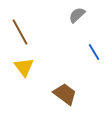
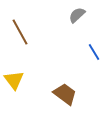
yellow triangle: moved 10 px left, 13 px down
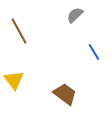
gray semicircle: moved 2 px left
brown line: moved 1 px left, 1 px up
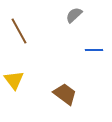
gray semicircle: moved 1 px left
blue line: moved 2 px up; rotated 60 degrees counterclockwise
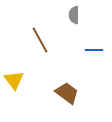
gray semicircle: rotated 48 degrees counterclockwise
brown line: moved 21 px right, 9 px down
brown trapezoid: moved 2 px right, 1 px up
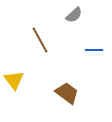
gray semicircle: rotated 132 degrees counterclockwise
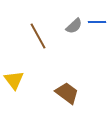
gray semicircle: moved 11 px down
brown line: moved 2 px left, 4 px up
blue line: moved 3 px right, 28 px up
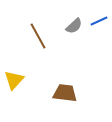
blue line: moved 2 px right, 1 px up; rotated 24 degrees counterclockwise
yellow triangle: rotated 20 degrees clockwise
brown trapezoid: moved 2 px left; rotated 30 degrees counterclockwise
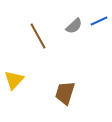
brown trapezoid: rotated 80 degrees counterclockwise
